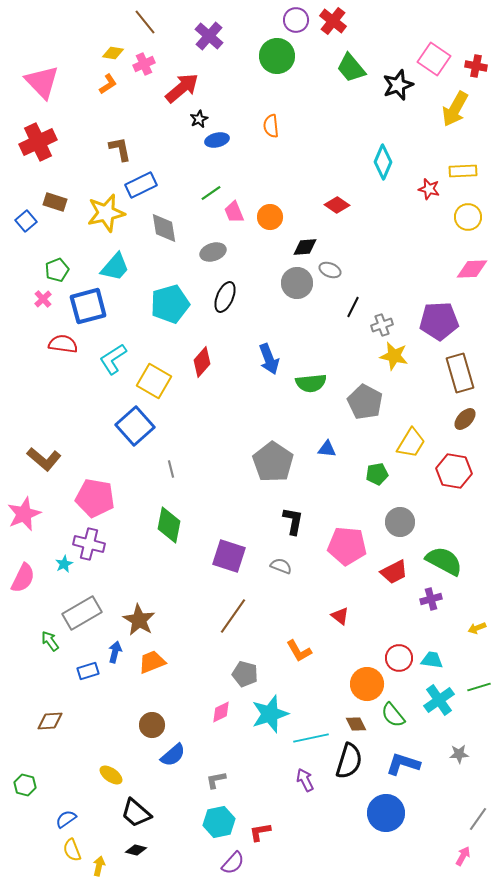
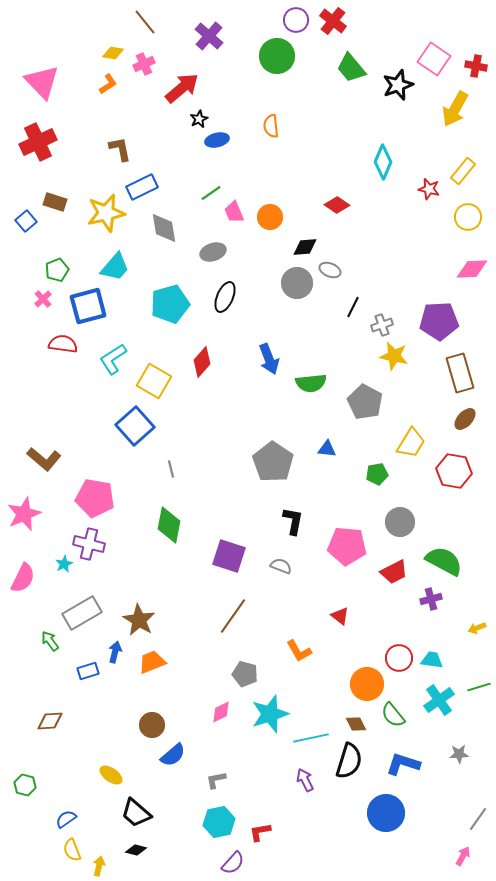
yellow rectangle at (463, 171): rotated 48 degrees counterclockwise
blue rectangle at (141, 185): moved 1 px right, 2 px down
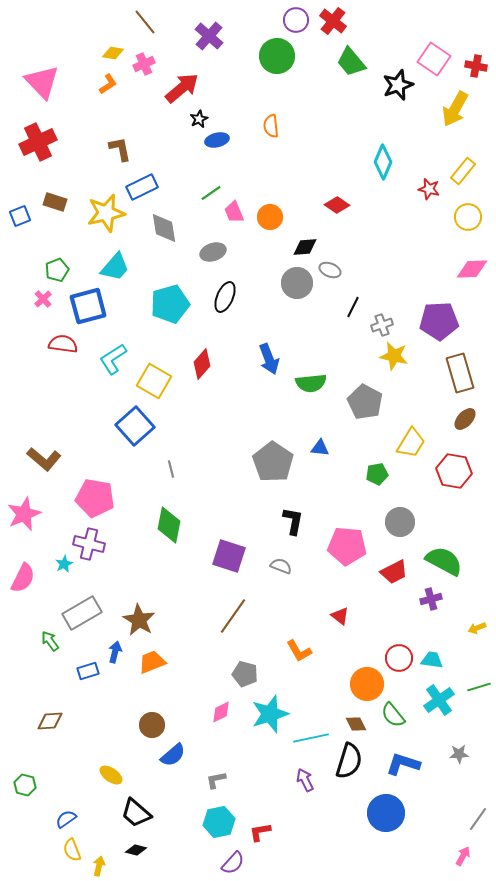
green trapezoid at (351, 68): moved 6 px up
blue square at (26, 221): moved 6 px left, 5 px up; rotated 20 degrees clockwise
red diamond at (202, 362): moved 2 px down
blue triangle at (327, 449): moved 7 px left, 1 px up
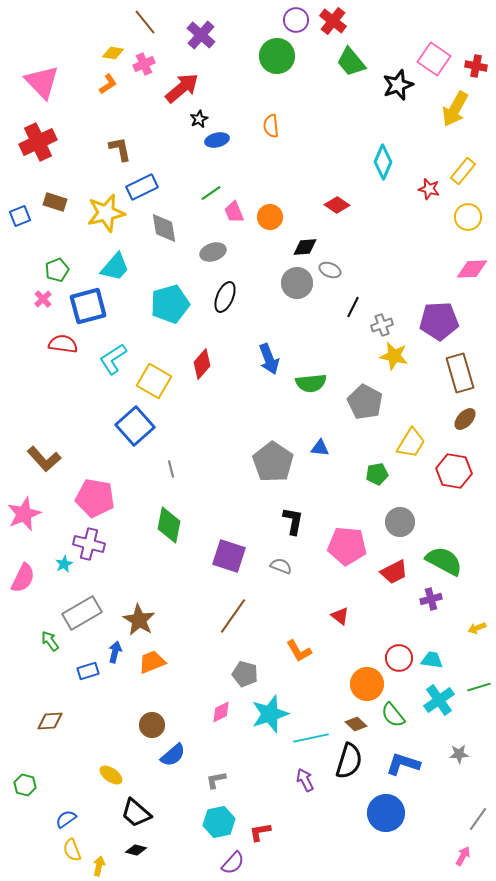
purple cross at (209, 36): moved 8 px left, 1 px up
brown L-shape at (44, 459): rotated 8 degrees clockwise
brown diamond at (356, 724): rotated 20 degrees counterclockwise
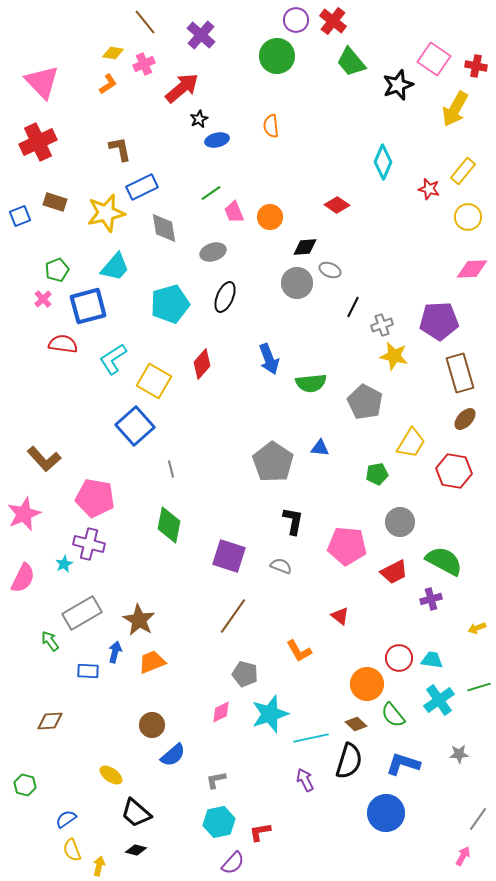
blue rectangle at (88, 671): rotated 20 degrees clockwise
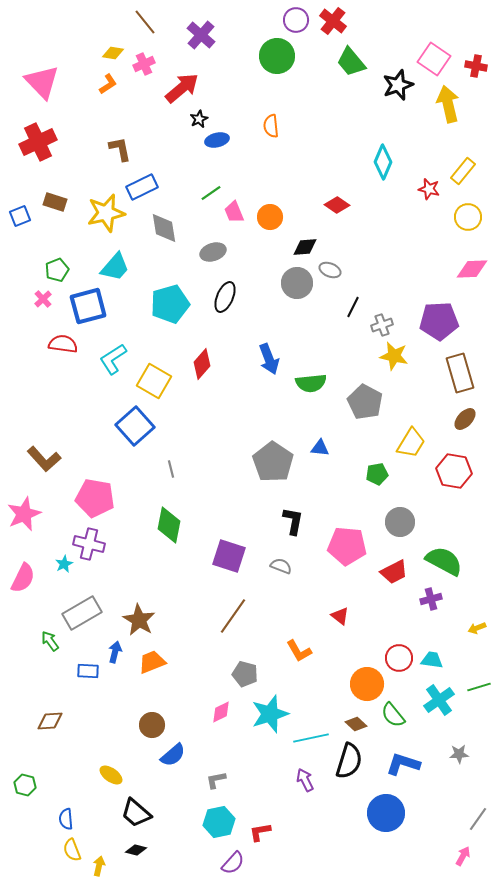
yellow arrow at (455, 109): moved 7 px left, 5 px up; rotated 138 degrees clockwise
blue semicircle at (66, 819): rotated 60 degrees counterclockwise
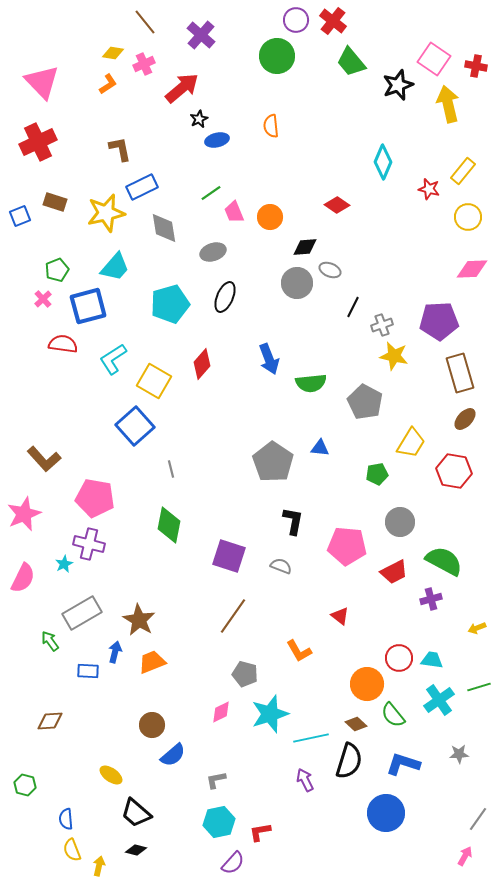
pink arrow at (463, 856): moved 2 px right
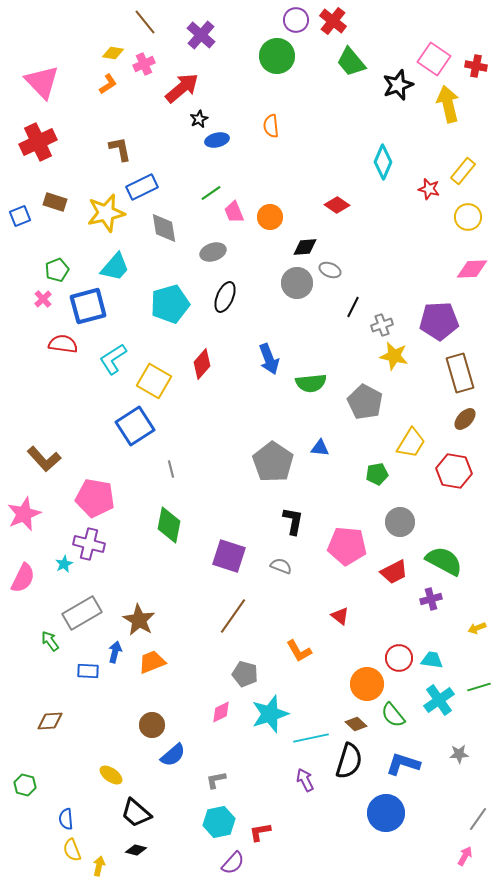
blue square at (135, 426): rotated 9 degrees clockwise
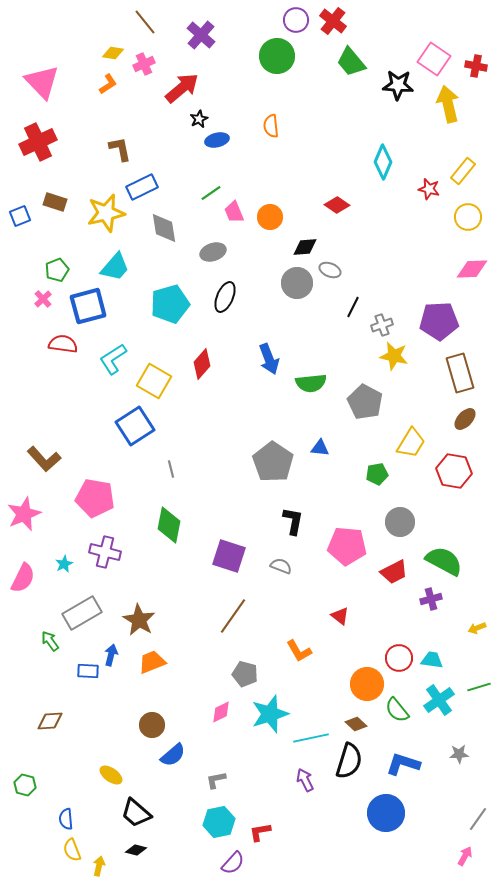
black star at (398, 85): rotated 24 degrees clockwise
purple cross at (89, 544): moved 16 px right, 8 px down
blue arrow at (115, 652): moved 4 px left, 3 px down
green semicircle at (393, 715): moved 4 px right, 5 px up
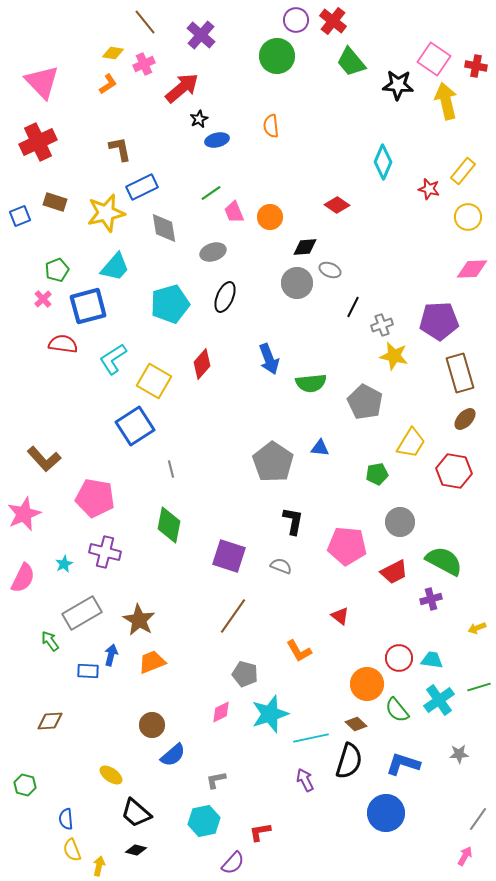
yellow arrow at (448, 104): moved 2 px left, 3 px up
cyan hexagon at (219, 822): moved 15 px left, 1 px up
